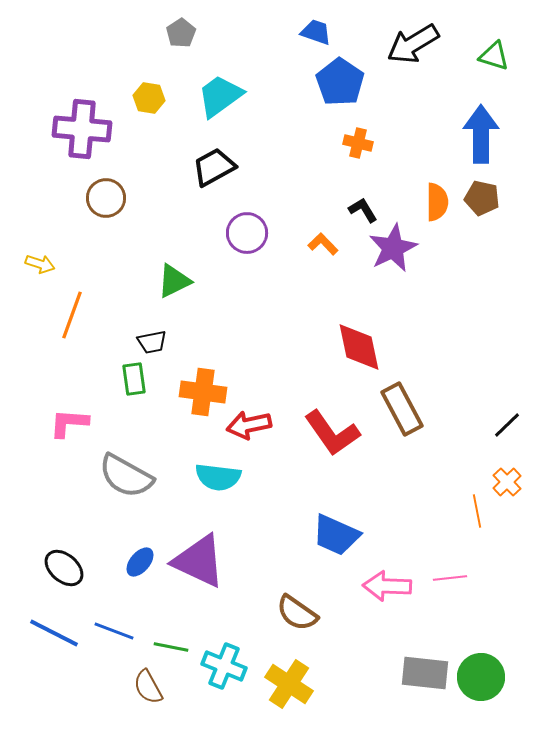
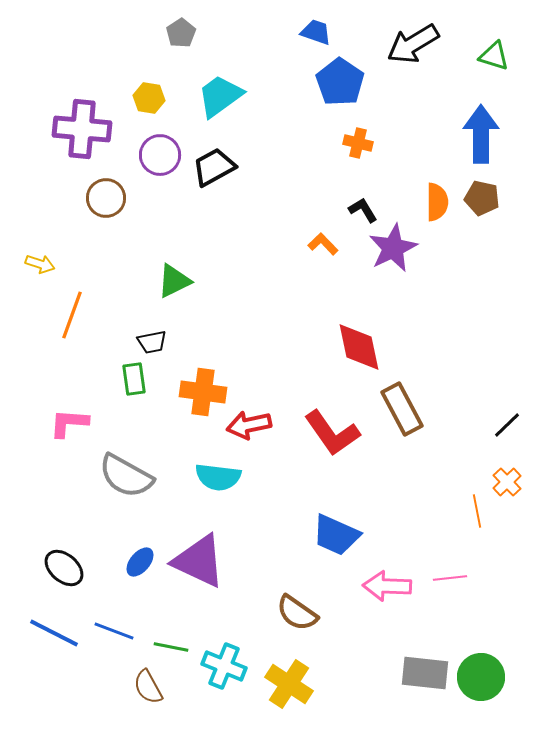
purple circle at (247, 233): moved 87 px left, 78 px up
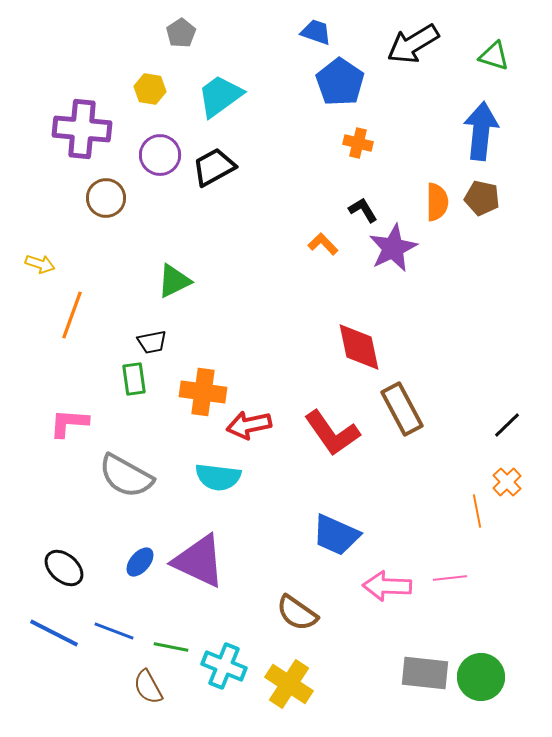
yellow hexagon at (149, 98): moved 1 px right, 9 px up
blue arrow at (481, 134): moved 3 px up; rotated 6 degrees clockwise
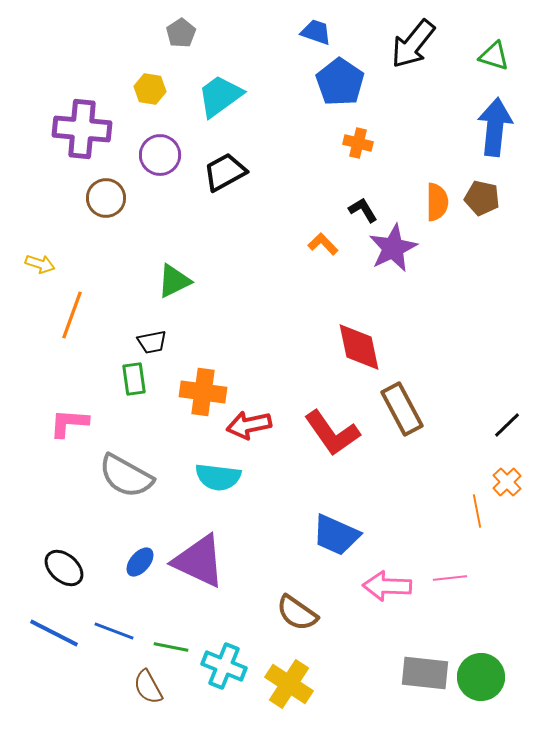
black arrow at (413, 44): rotated 20 degrees counterclockwise
blue arrow at (481, 131): moved 14 px right, 4 px up
black trapezoid at (214, 167): moved 11 px right, 5 px down
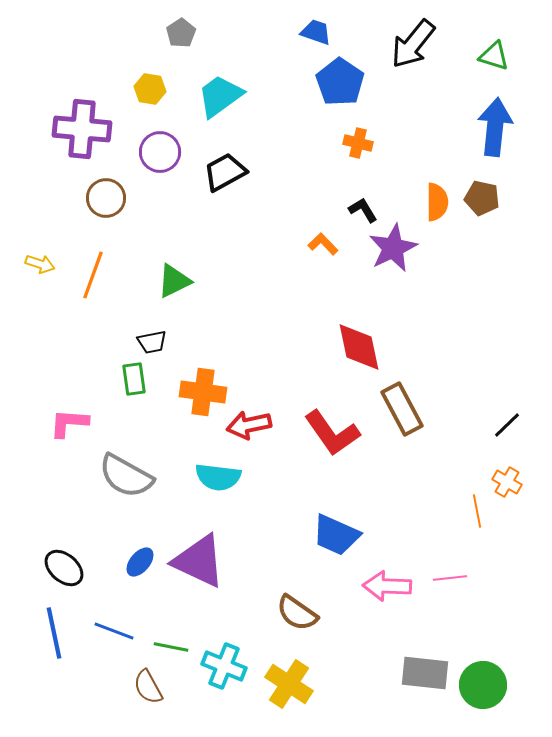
purple circle at (160, 155): moved 3 px up
orange line at (72, 315): moved 21 px right, 40 px up
orange cross at (507, 482): rotated 16 degrees counterclockwise
blue line at (54, 633): rotated 51 degrees clockwise
green circle at (481, 677): moved 2 px right, 8 px down
